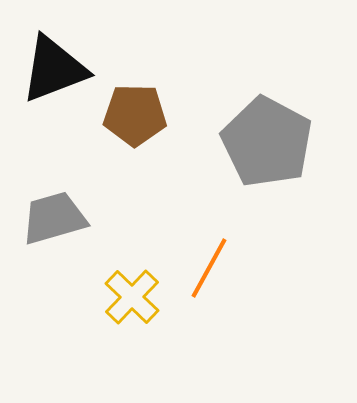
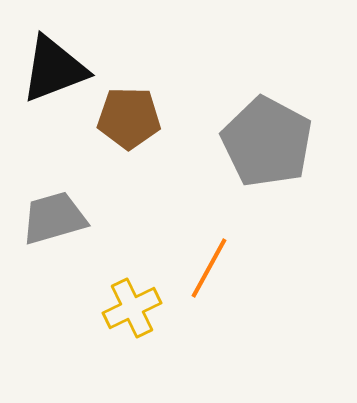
brown pentagon: moved 6 px left, 3 px down
yellow cross: moved 11 px down; rotated 20 degrees clockwise
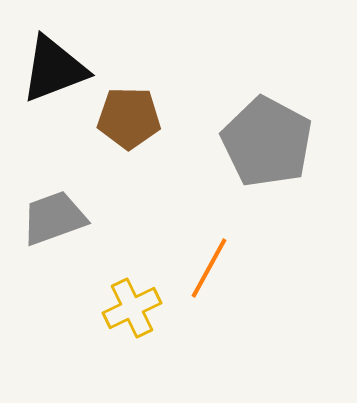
gray trapezoid: rotated 4 degrees counterclockwise
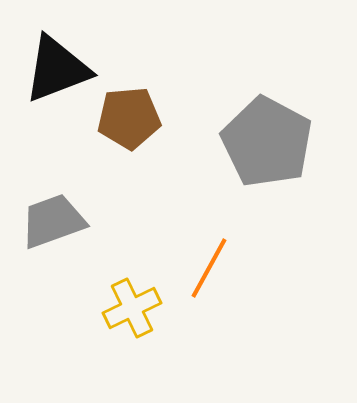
black triangle: moved 3 px right
brown pentagon: rotated 6 degrees counterclockwise
gray trapezoid: moved 1 px left, 3 px down
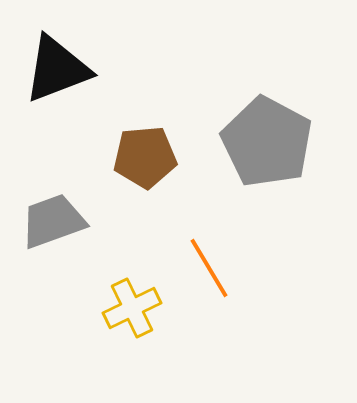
brown pentagon: moved 16 px right, 39 px down
orange line: rotated 60 degrees counterclockwise
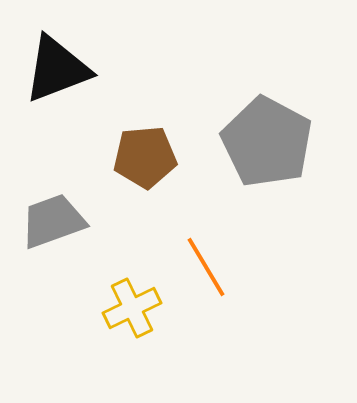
orange line: moved 3 px left, 1 px up
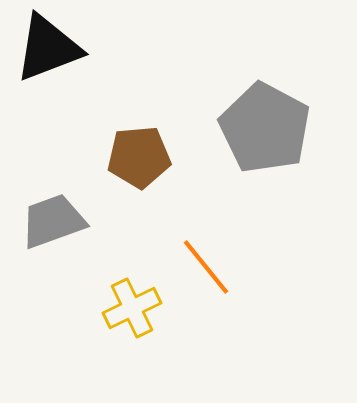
black triangle: moved 9 px left, 21 px up
gray pentagon: moved 2 px left, 14 px up
brown pentagon: moved 6 px left
orange line: rotated 8 degrees counterclockwise
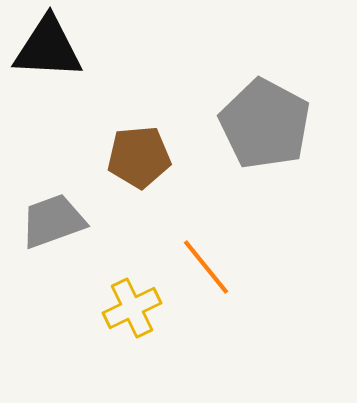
black triangle: rotated 24 degrees clockwise
gray pentagon: moved 4 px up
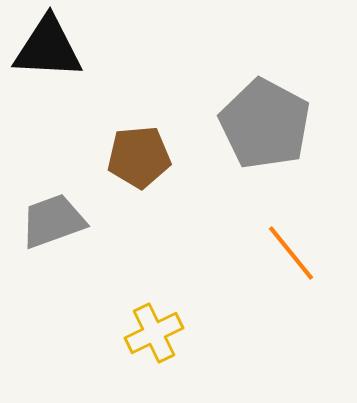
orange line: moved 85 px right, 14 px up
yellow cross: moved 22 px right, 25 px down
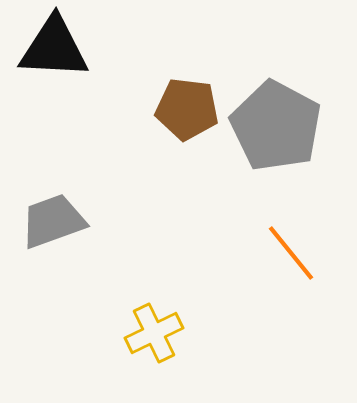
black triangle: moved 6 px right
gray pentagon: moved 11 px right, 2 px down
brown pentagon: moved 48 px right, 48 px up; rotated 12 degrees clockwise
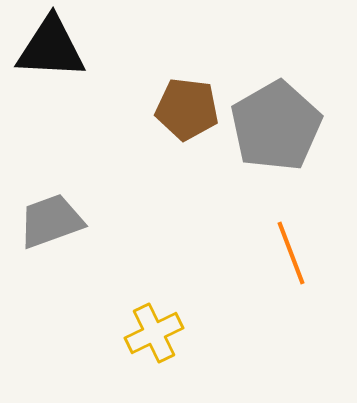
black triangle: moved 3 px left
gray pentagon: rotated 14 degrees clockwise
gray trapezoid: moved 2 px left
orange line: rotated 18 degrees clockwise
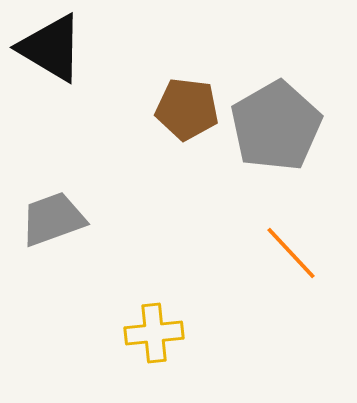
black triangle: rotated 28 degrees clockwise
gray trapezoid: moved 2 px right, 2 px up
orange line: rotated 22 degrees counterclockwise
yellow cross: rotated 20 degrees clockwise
